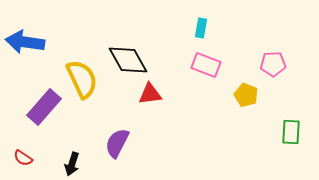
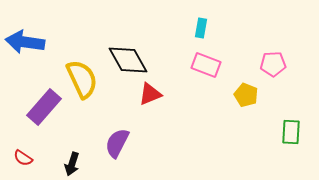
red triangle: rotated 15 degrees counterclockwise
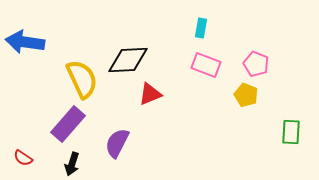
black diamond: rotated 63 degrees counterclockwise
pink pentagon: moved 17 px left; rotated 25 degrees clockwise
purple rectangle: moved 24 px right, 17 px down
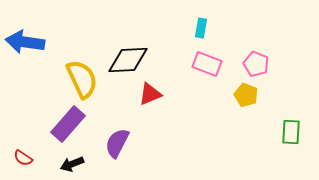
pink rectangle: moved 1 px right, 1 px up
black arrow: rotated 50 degrees clockwise
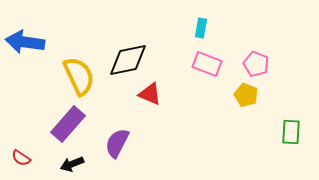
black diamond: rotated 9 degrees counterclockwise
yellow semicircle: moved 3 px left, 3 px up
red triangle: rotated 45 degrees clockwise
red semicircle: moved 2 px left
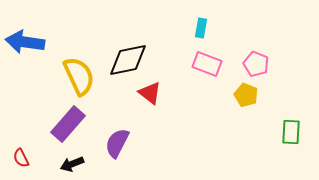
red triangle: moved 1 px up; rotated 15 degrees clockwise
red semicircle: rotated 30 degrees clockwise
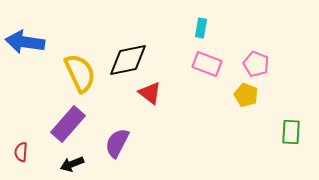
yellow semicircle: moved 1 px right, 3 px up
red semicircle: moved 6 px up; rotated 30 degrees clockwise
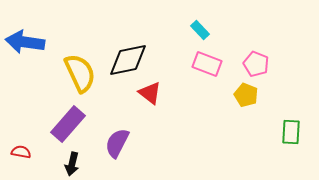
cyan rectangle: moved 1 px left, 2 px down; rotated 54 degrees counterclockwise
red semicircle: rotated 96 degrees clockwise
black arrow: rotated 55 degrees counterclockwise
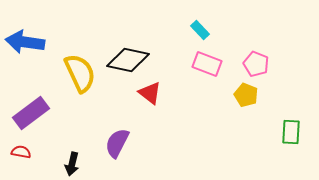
black diamond: rotated 24 degrees clockwise
purple rectangle: moved 37 px left, 11 px up; rotated 12 degrees clockwise
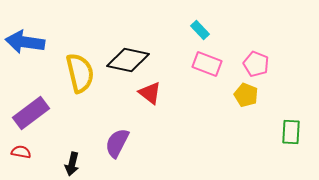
yellow semicircle: rotated 12 degrees clockwise
